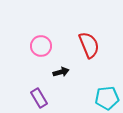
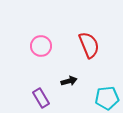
black arrow: moved 8 px right, 9 px down
purple rectangle: moved 2 px right
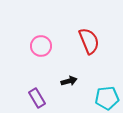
red semicircle: moved 4 px up
purple rectangle: moved 4 px left
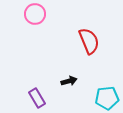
pink circle: moved 6 px left, 32 px up
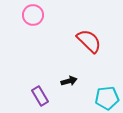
pink circle: moved 2 px left, 1 px down
red semicircle: rotated 24 degrees counterclockwise
purple rectangle: moved 3 px right, 2 px up
